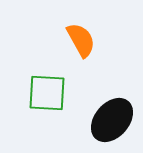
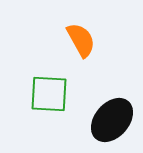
green square: moved 2 px right, 1 px down
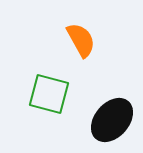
green square: rotated 12 degrees clockwise
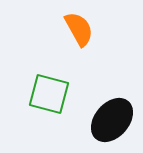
orange semicircle: moved 2 px left, 11 px up
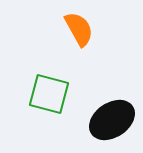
black ellipse: rotated 15 degrees clockwise
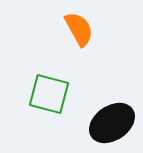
black ellipse: moved 3 px down
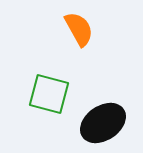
black ellipse: moved 9 px left
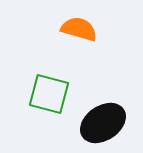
orange semicircle: rotated 45 degrees counterclockwise
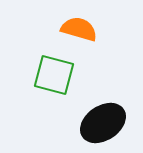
green square: moved 5 px right, 19 px up
